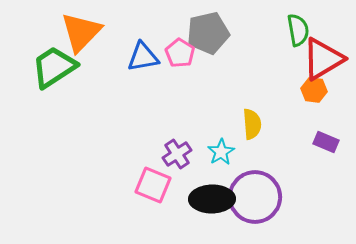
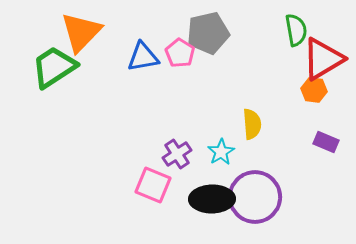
green semicircle: moved 2 px left
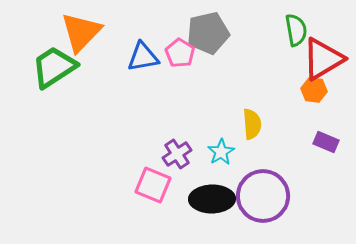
purple circle: moved 8 px right, 1 px up
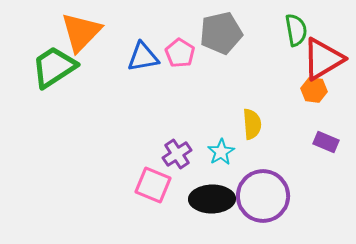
gray pentagon: moved 13 px right
